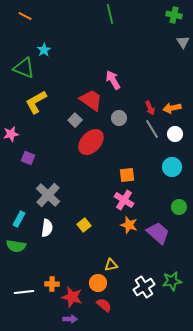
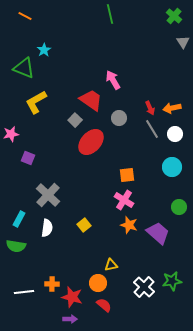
green cross: moved 1 px down; rotated 28 degrees clockwise
white cross: rotated 15 degrees counterclockwise
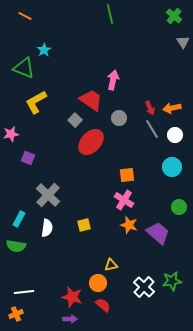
pink arrow: rotated 42 degrees clockwise
white circle: moved 1 px down
yellow square: rotated 24 degrees clockwise
orange cross: moved 36 px left, 30 px down; rotated 24 degrees counterclockwise
red semicircle: moved 1 px left
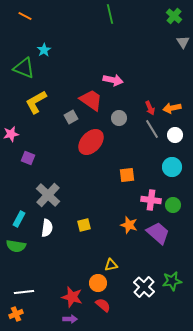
pink arrow: rotated 90 degrees clockwise
gray square: moved 4 px left, 3 px up; rotated 16 degrees clockwise
pink cross: moved 27 px right; rotated 24 degrees counterclockwise
green circle: moved 6 px left, 2 px up
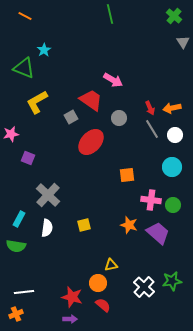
pink arrow: rotated 18 degrees clockwise
yellow L-shape: moved 1 px right
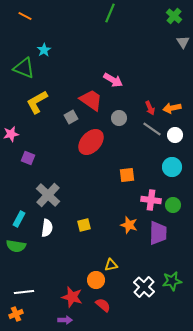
green line: moved 1 px up; rotated 36 degrees clockwise
gray line: rotated 24 degrees counterclockwise
purple trapezoid: rotated 50 degrees clockwise
orange circle: moved 2 px left, 3 px up
purple arrow: moved 5 px left, 1 px down
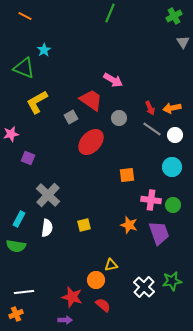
green cross: rotated 21 degrees clockwise
purple trapezoid: moved 1 px right; rotated 20 degrees counterclockwise
